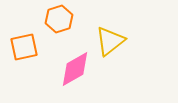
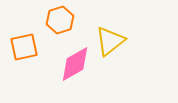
orange hexagon: moved 1 px right, 1 px down
pink diamond: moved 5 px up
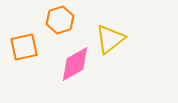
yellow triangle: moved 2 px up
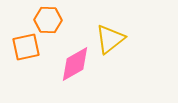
orange hexagon: moved 12 px left; rotated 20 degrees clockwise
orange square: moved 2 px right
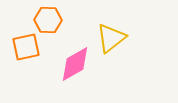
yellow triangle: moved 1 px right, 1 px up
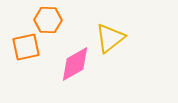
yellow triangle: moved 1 px left
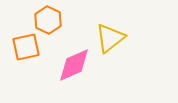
orange hexagon: rotated 24 degrees clockwise
pink diamond: moved 1 px left, 1 px down; rotated 6 degrees clockwise
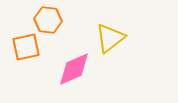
orange hexagon: rotated 20 degrees counterclockwise
pink diamond: moved 4 px down
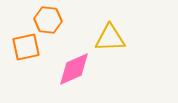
yellow triangle: rotated 36 degrees clockwise
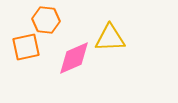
orange hexagon: moved 2 px left
pink diamond: moved 11 px up
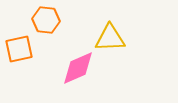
orange square: moved 7 px left, 2 px down
pink diamond: moved 4 px right, 10 px down
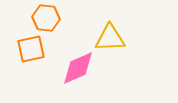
orange hexagon: moved 2 px up
orange square: moved 12 px right
